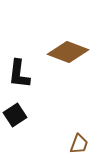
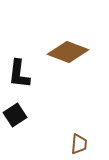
brown trapezoid: rotated 15 degrees counterclockwise
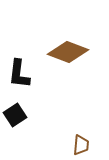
brown trapezoid: moved 2 px right, 1 px down
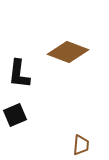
black square: rotated 10 degrees clockwise
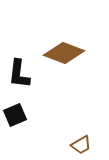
brown diamond: moved 4 px left, 1 px down
brown trapezoid: rotated 55 degrees clockwise
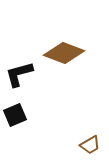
black L-shape: rotated 68 degrees clockwise
brown trapezoid: moved 9 px right
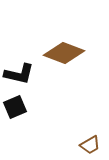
black L-shape: rotated 152 degrees counterclockwise
black square: moved 8 px up
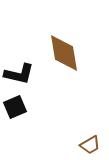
brown diamond: rotated 60 degrees clockwise
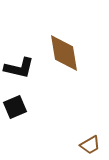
black L-shape: moved 6 px up
